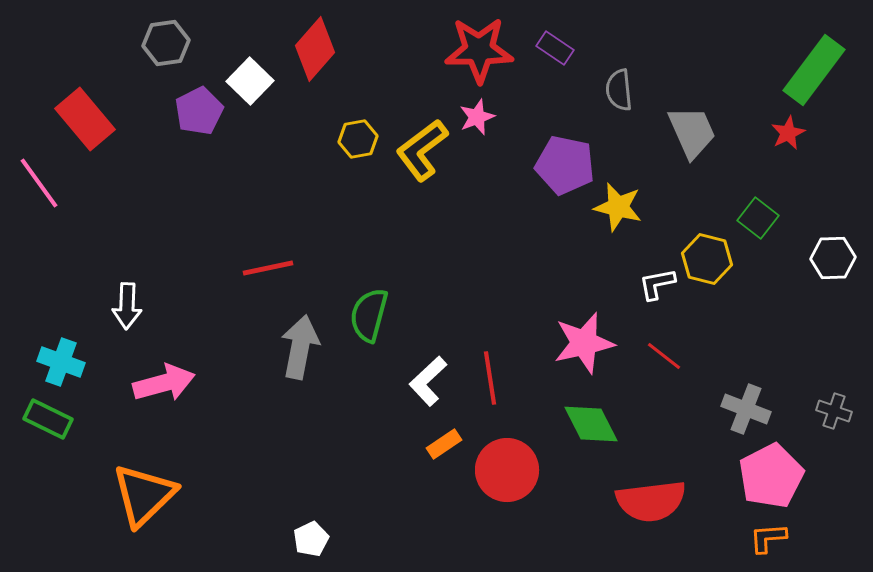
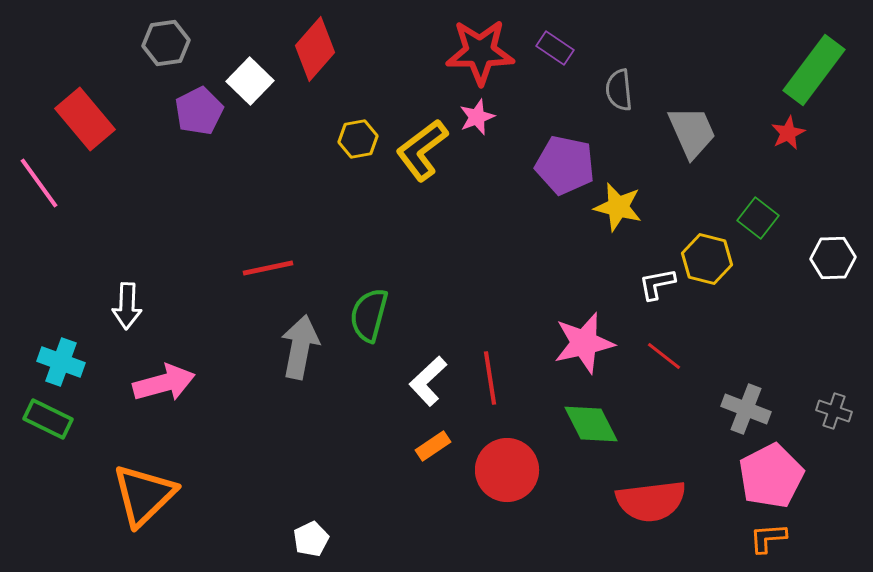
red star at (479, 50): moved 1 px right, 2 px down
orange rectangle at (444, 444): moved 11 px left, 2 px down
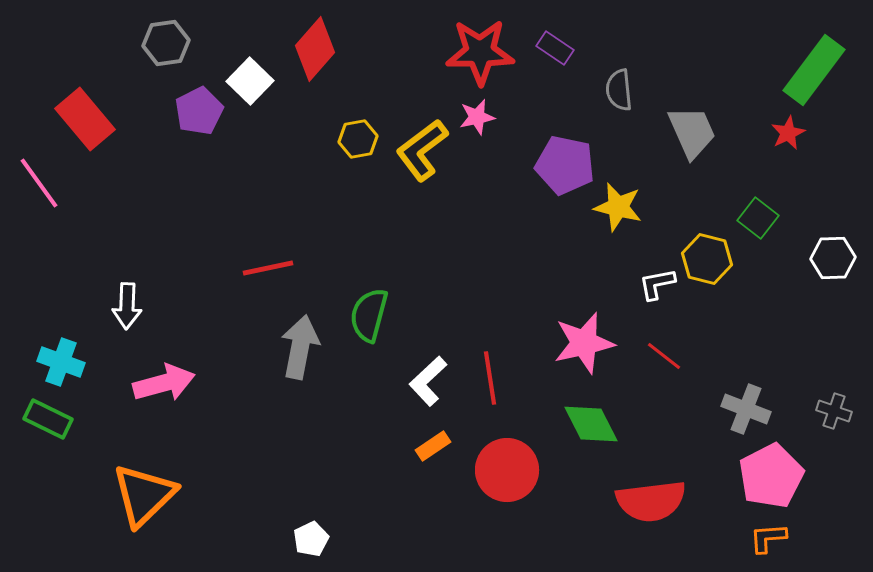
pink star at (477, 117): rotated 9 degrees clockwise
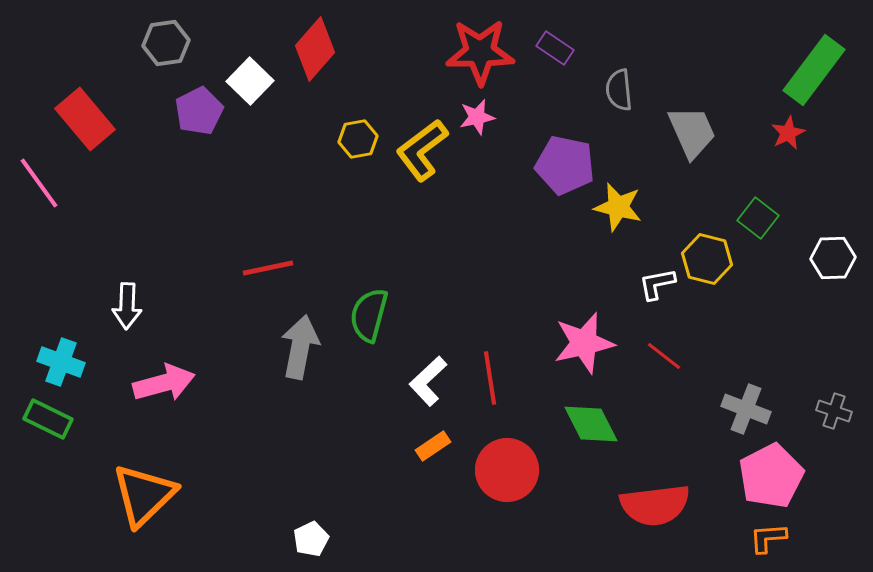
red semicircle at (651, 501): moved 4 px right, 4 px down
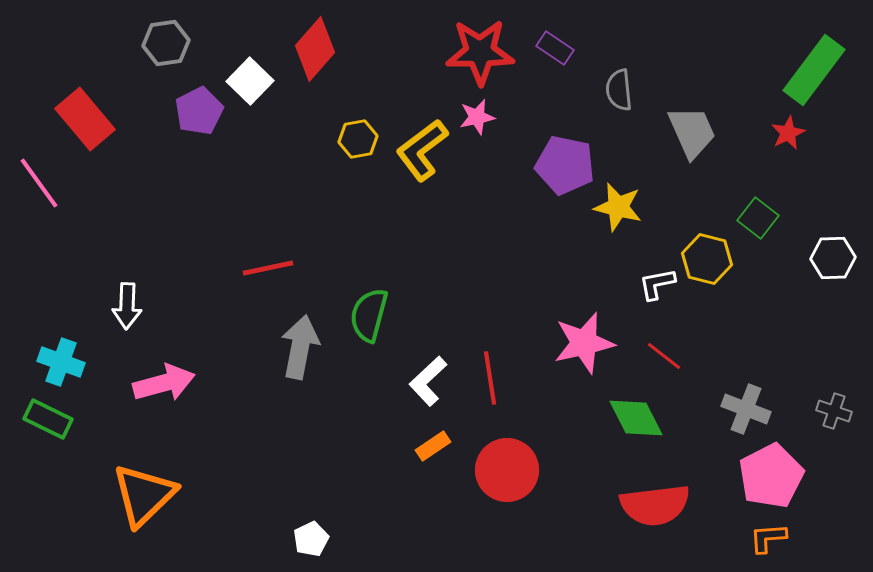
green diamond at (591, 424): moved 45 px right, 6 px up
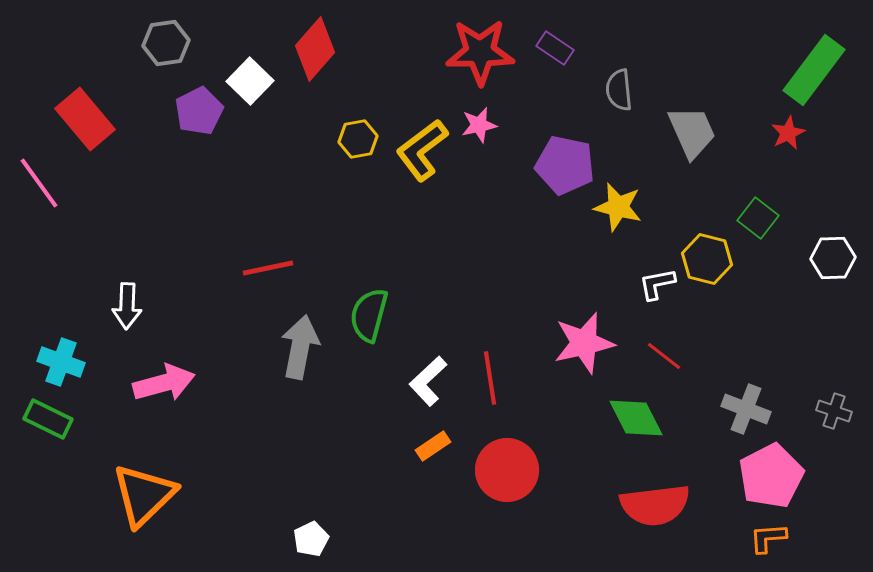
pink star at (477, 117): moved 2 px right, 8 px down
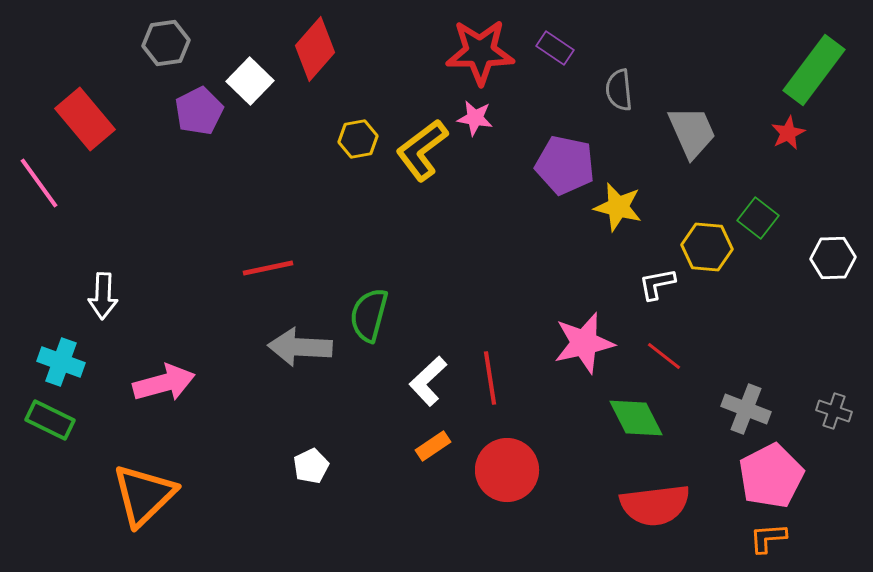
pink star at (479, 125): moved 4 px left, 7 px up; rotated 21 degrees clockwise
yellow hexagon at (707, 259): moved 12 px up; rotated 9 degrees counterclockwise
white arrow at (127, 306): moved 24 px left, 10 px up
gray arrow at (300, 347): rotated 98 degrees counterclockwise
green rectangle at (48, 419): moved 2 px right, 1 px down
white pentagon at (311, 539): moved 73 px up
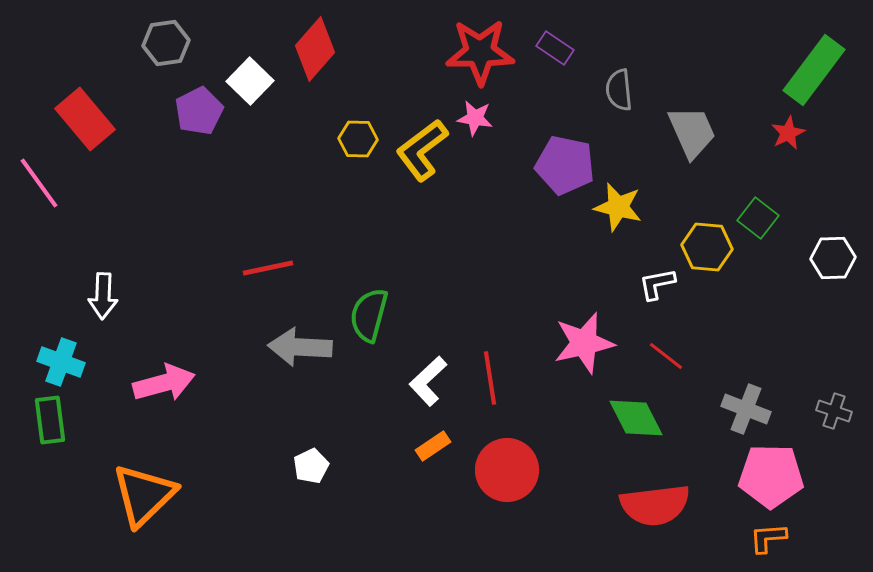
yellow hexagon at (358, 139): rotated 12 degrees clockwise
red line at (664, 356): moved 2 px right
green rectangle at (50, 420): rotated 57 degrees clockwise
pink pentagon at (771, 476): rotated 28 degrees clockwise
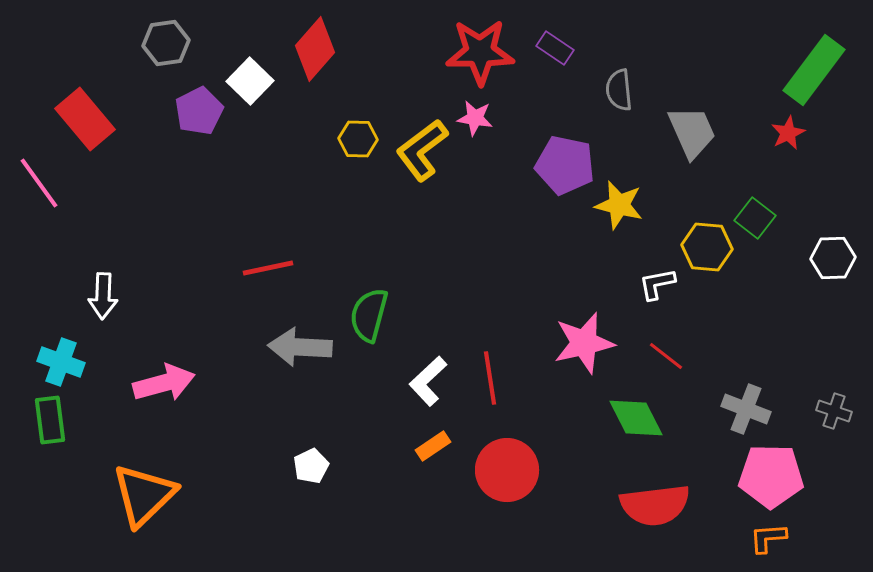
yellow star at (618, 207): moved 1 px right, 2 px up
green square at (758, 218): moved 3 px left
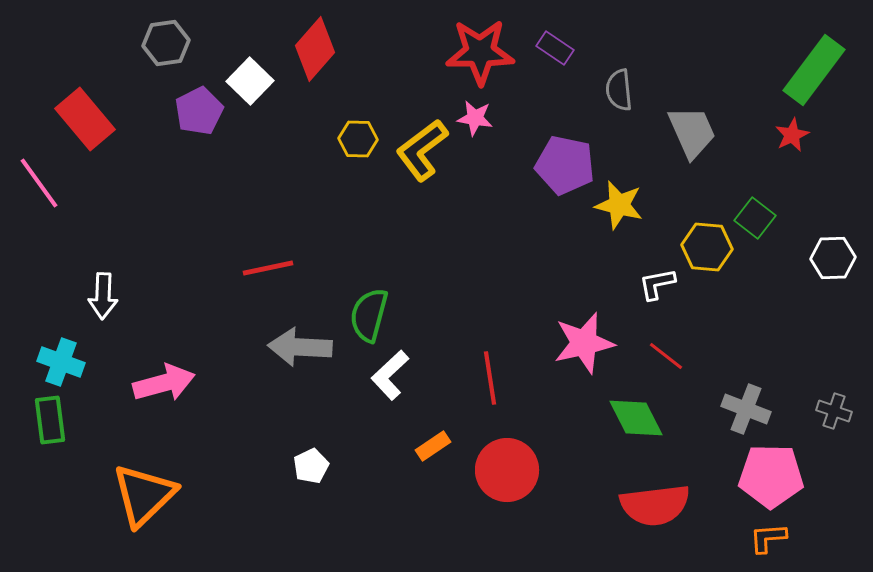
red star at (788, 133): moved 4 px right, 2 px down
white L-shape at (428, 381): moved 38 px left, 6 px up
